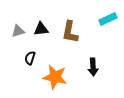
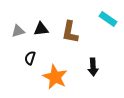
cyan rectangle: rotated 60 degrees clockwise
orange star: rotated 15 degrees clockwise
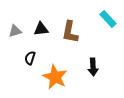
cyan rectangle: rotated 12 degrees clockwise
gray triangle: moved 3 px left
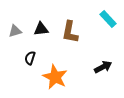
black arrow: moved 10 px right; rotated 114 degrees counterclockwise
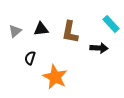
cyan rectangle: moved 3 px right, 5 px down
gray triangle: rotated 24 degrees counterclockwise
black arrow: moved 4 px left, 19 px up; rotated 30 degrees clockwise
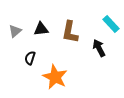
black arrow: rotated 120 degrees counterclockwise
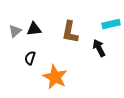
cyan rectangle: rotated 60 degrees counterclockwise
black triangle: moved 7 px left
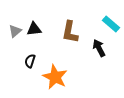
cyan rectangle: rotated 54 degrees clockwise
black semicircle: moved 3 px down
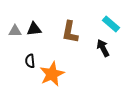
gray triangle: rotated 40 degrees clockwise
black arrow: moved 4 px right
black semicircle: rotated 24 degrees counterclockwise
orange star: moved 3 px left, 3 px up; rotated 20 degrees clockwise
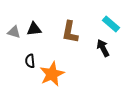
gray triangle: moved 1 px left, 1 px down; rotated 16 degrees clockwise
